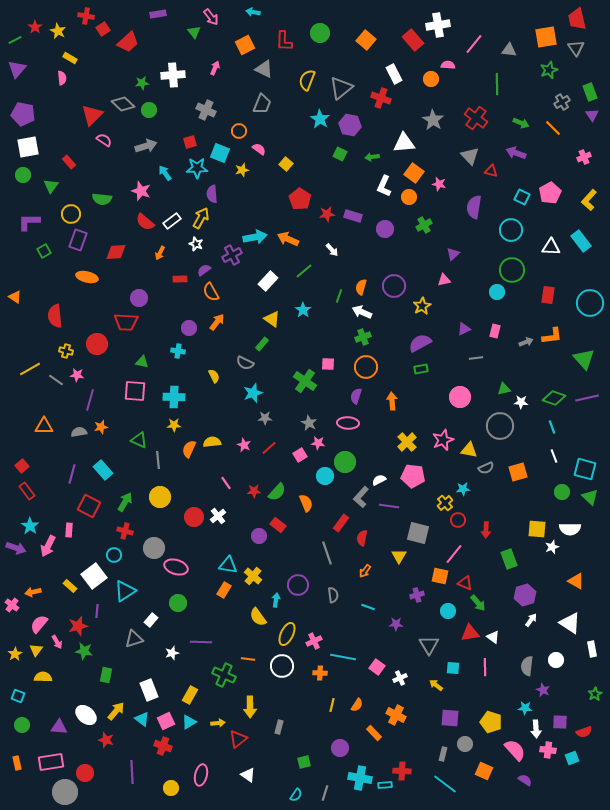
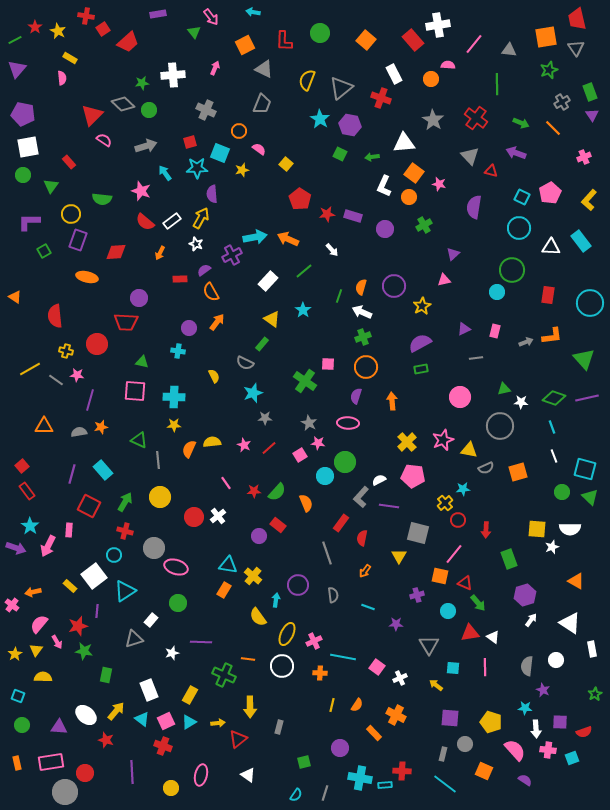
cyan circle at (511, 230): moved 8 px right, 2 px up
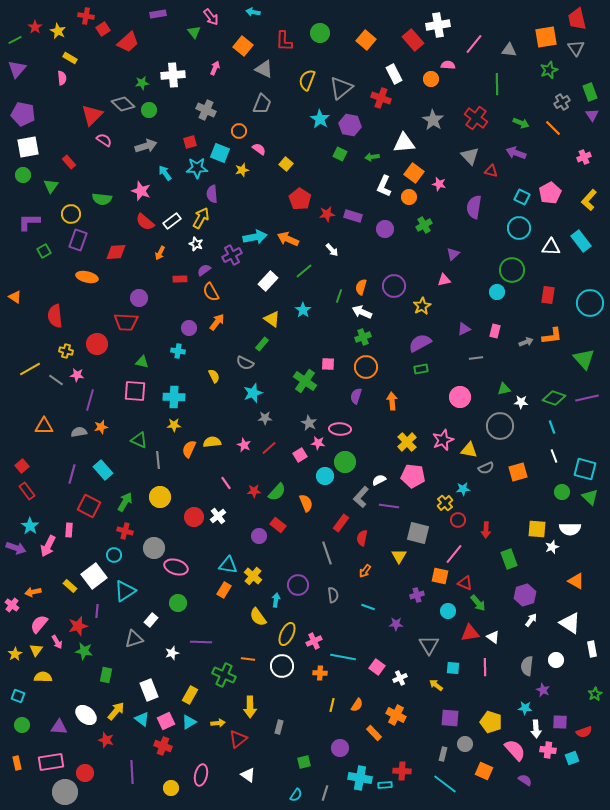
orange square at (245, 45): moved 2 px left, 1 px down; rotated 24 degrees counterclockwise
pink ellipse at (348, 423): moved 8 px left, 6 px down
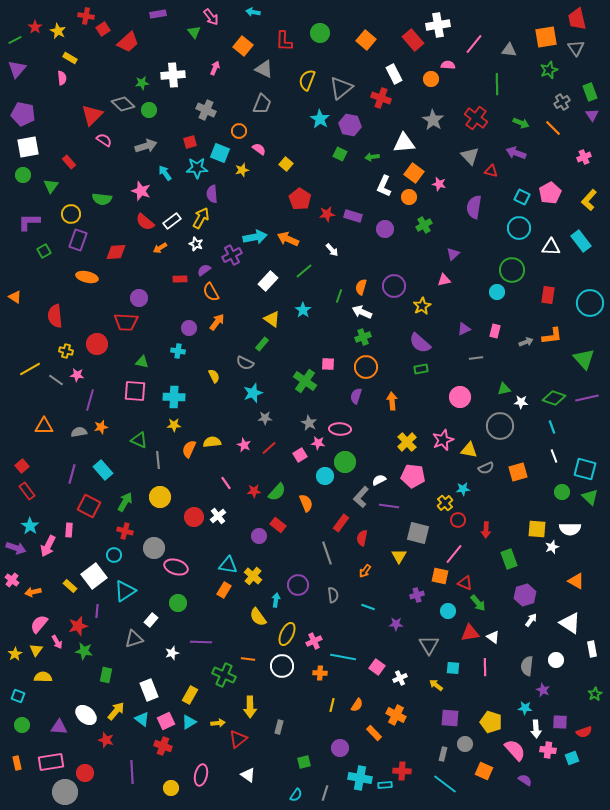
orange arrow at (160, 253): moved 5 px up; rotated 32 degrees clockwise
purple semicircle at (420, 343): rotated 110 degrees counterclockwise
pink cross at (12, 605): moved 25 px up
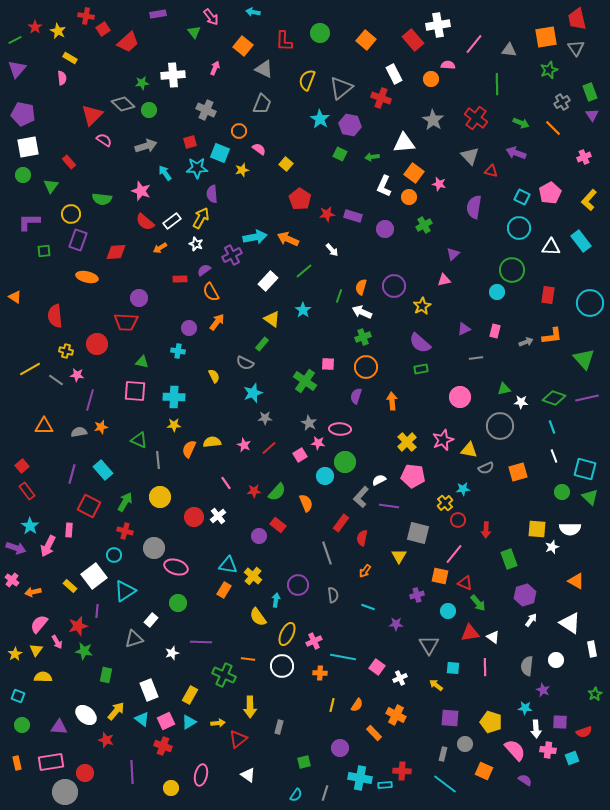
green square at (44, 251): rotated 24 degrees clockwise
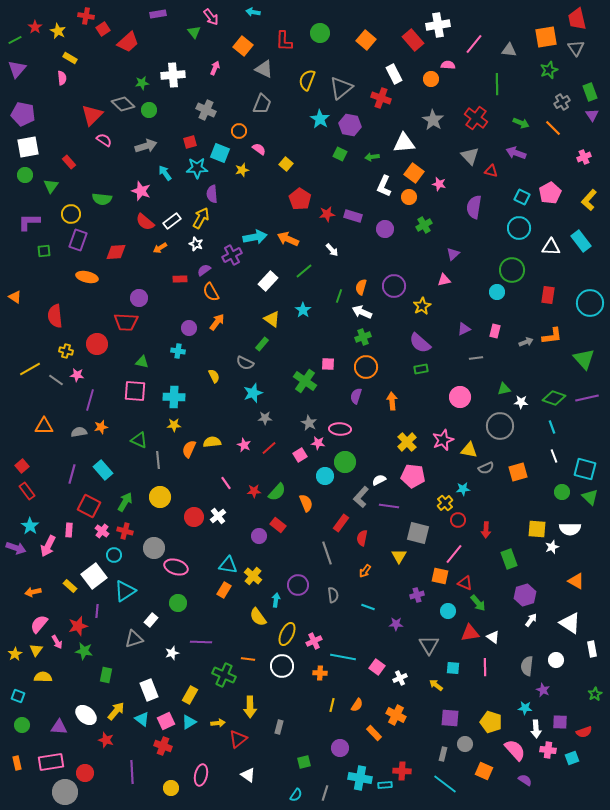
green circle at (23, 175): moved 2 px right
pink cross at (12, 580): moved 90 px right, 49 px up
